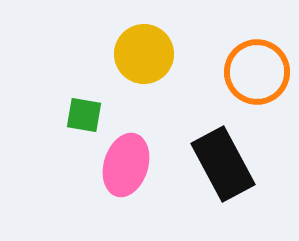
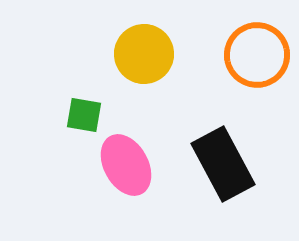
orange circle: moved 17 px up
pink ellipse: rotated 46 degrees counterclockwise
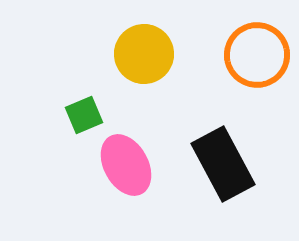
green square: rotated 33 degrees counterclockwise
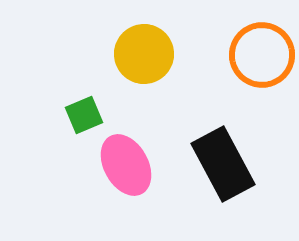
orange circle: moved 5 px right
